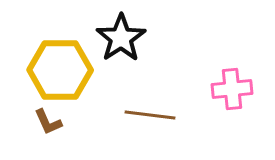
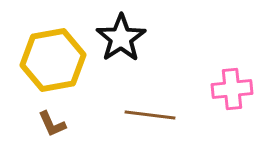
yellow hexagon: moved 7 px left, 10 px up; rotated 10 degrees counterclockwise
brown L-shape: moved 4 px right, 2 px down
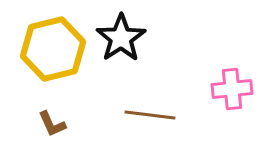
yellow hexagon: moved 11 px up; rotated 4 degrees counterclockwise
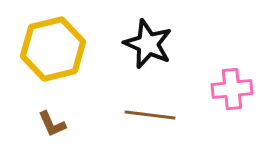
black star: moved 27 px right, 6 px down; rotated 15 degrees counterclockwise
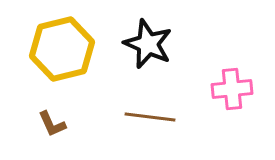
yellow hexagon: moved 9 px right
brown line: moved 2 px down
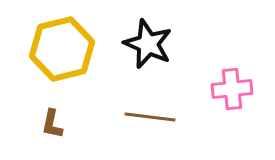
brown L-shape: rotated 36 degrees clockwise
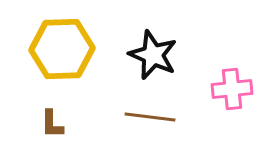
black star: moved 5 px right, 11 px down
yellow hexagon: rotated 12 degrees clockwise
brown L-shape: rotated 12 degrees counterclockwise
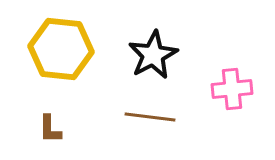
yellow hexagon: moved 1 px left; rotated 8 degrees clockwise
black star: rotated 21 degrees clockwise
brown L-shape: moved 2 px left, 5 px down
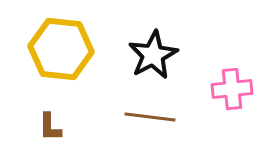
brown L-shape: moved 2 px up
